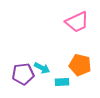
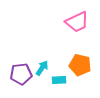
cyan arrow: rotated 84 degrees counterclockwise
purple pentagon: moved 2 px left
cyan rectangle: moved 3 px left, 2 px up
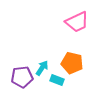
orange pentagon: moved 8 px left, 2 px up
purple pentagon: moved 1 px right, 3 px down
cyan rectangle: moved 2 px left; rotated 24 degrees clockwise
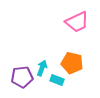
cyan arrow: rotated 14 degrees counterclockwise
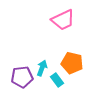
pink trapezoid: moved 14 px left, 2 px up
cyan rectangle: rotated 32 degrees clockwise
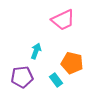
cyan arrow: moved 6 px left, 17 px up
cyan rectangle: moved 1 px left
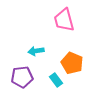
pink trapezoid: moved 1 px right; rotated 100 degrees clockwise
cyan arrow: rotated 119 degrees counterclockwise
orange pentagon: rotated 10 degrees clockwise
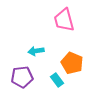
cyan rectangle: moved 1 px right
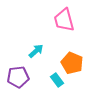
cyan arrow: rotated 147 degrees clockwise
purple pentagon: moved 4 px left
